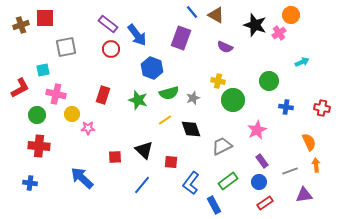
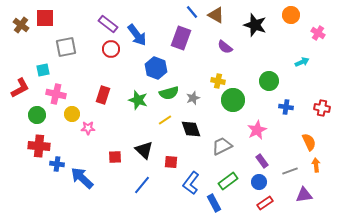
brown cross at (21, 25): rotated 35 degrees counterclockwise
pink cross at (279, 33): moved 39 px right; rotated 24 degrees counterclockwise
purple semicircle at (225, 47): rotated 14 degrees clockwise
blue hexagon at (152, 68): moved 4 px right
blue cross at (30, 183): moved 27 px right, 19 px up
blue rectangle at (214, 205): moved 2 px up
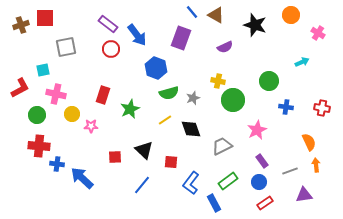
brown cross at (21, 25): rotated 35 degrees clockwise
purple semicircle at (225, 47): rotated 63 degrees counterclockwise
green star at (138, 100): moved 8 px left, 9 px down; rotated 30 degrees clockwise
pink star at (88, 128): moved 3 px right, 2 px up
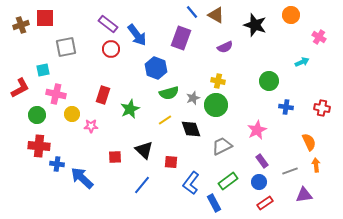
pink cross at (318, 33): moved 1 px right, 4 px down
green circle at (233, 100): moved 17 px left, 5 px down
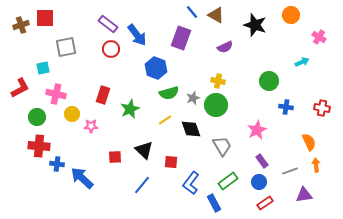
cyan square at (43, 70): moved 2 px up
green circle at (37, 115): moved 2 px down
gray trapezoid at (222, 146): rotated 85 degrees clockwise
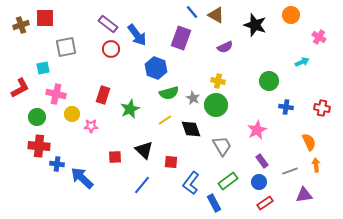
gray star at (193, 98): rotated 24 degrees counterclockwise
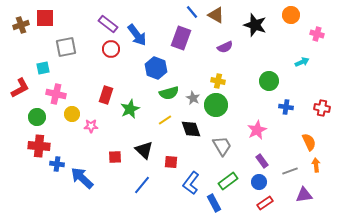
pink cross at (319, 37): moved 2 px left, 3 px up; rotated 16 degrees counterclockwise
red rectangle at (103, 95): moved 3 px right
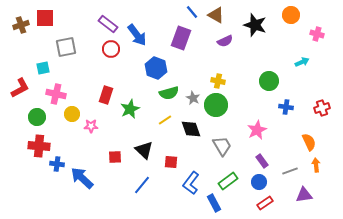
purple semicircle at (225, 47): moved 6 px up
red cross at (322, 108): rotated 28 degrees counterclockwise
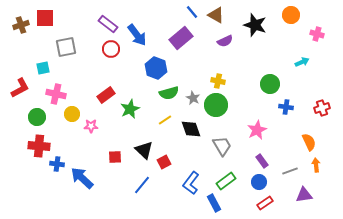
purple rectangle at (181, 38): rotated 30 degrees clockwise
green circle at (269, 81): moved 1 px right, 3 px down
red rectangle at (106, 95): rotated 36 degrees clockwise
red square at (171, 162): moved 7 px left; rotated 32 degrees counterclockwise
green rectangle at (228, 181): moved 2 px left
